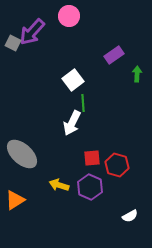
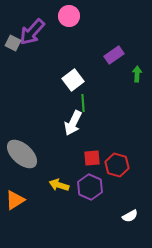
white arrow: moved 1 px right
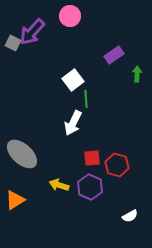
pink circle: moved 1 px right
green line: moved 3 px right, 4 px up
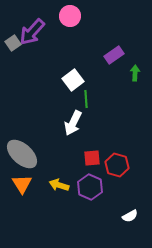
gray square: rotated 28 degrees clockwise
green arrow: moved 2 px left, 1 px up
orange triangle: moved 7 px right, 16 px up; rotated 30 degrees counterclockwise
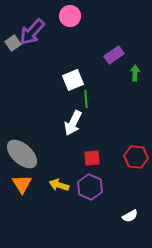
white square: rotated 15 degrees clockwise
red hexagon: moved 19 px right, 8 px up; rotated 10 degrees counterclockwise
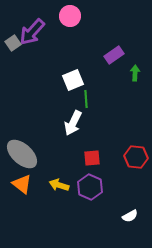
orange triangle: rotated 20 degrees counterclockwise
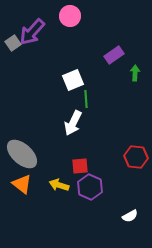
red square: moved 12 px left, 8 px down
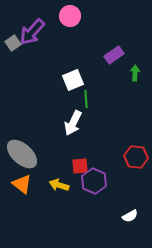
purple hexagon: moved 4 px right, 6 px up
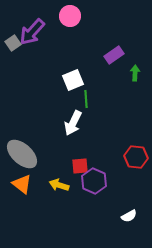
white semicircle: moved 1 px left
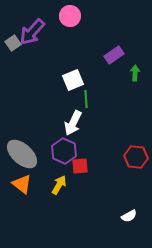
purple hexagon: moved 30 px left, 30 px up
yellow arrow: rotated 102 degrees clockwise
